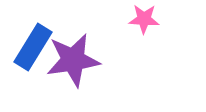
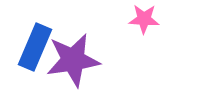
blue rectangle: moved 2 px right; rotated 9 degrees counterclockwise
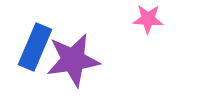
pink star: moved 4 px right
